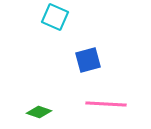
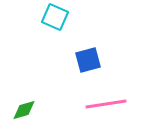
pink line: rotated 12 degrees counterclockwise
green diamond: moved 15 px left, 2 px up; rotated 35 degrees counterclockwise
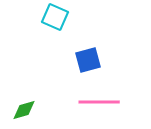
pink line: moved 7 px left, 2 px up; rotated 9 degrees clockwise
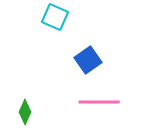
blue square: rotated 20 degrees counterclockwise
green diamond: moved 1 px right, 2 px down; rotated 50 degrees counterclockwise
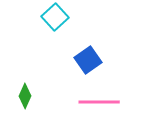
cyan square: rotated 24 degrees clockwise
green diamond: moved 16 px up
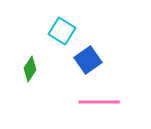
cyan square: moved 7 px right, 14 px down; rotated 16 degrees counterclockwise
green diamond: moved 5 px right, 27 px up; rotated 10 degrees clockwise
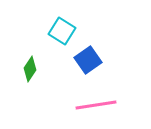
pink line: moved 3 px left, 3 px down; rotated 9 degrees counterclockwise
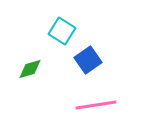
green diamond: rotated 40 degrees clockwise
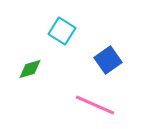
blue square: moved 20 px right
pink line: moved 1 px left; rotated 33 degrees clockwise
